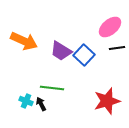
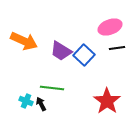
pink ellipse: rotated 20 degrees clockwise
red star: rotated 20 degrees counterclockwise
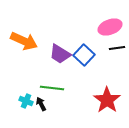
purple trapezoid: moved 1 px left, 3 px down
red star: moved 1 px up
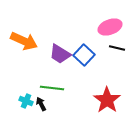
black line: rotated 21 degrees clockwise
